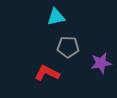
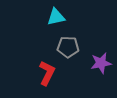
red L-shape: rotated 90 degrees clockwise
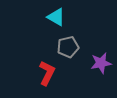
cyan triangle: rotated 42 degrees clockwise
gray pentagon: rotated 15 degrees counterclockwise
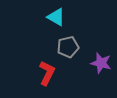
purple star: rotated 25 degrees clockwise
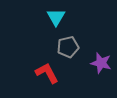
cyan triangle: rotated 30 degrees clockwise
red L-shape: rotated 55 degrees counterclockwise
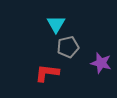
cyan triangle: moved 7 px down
red L-shape: rotated 55 degrees counterclockwise
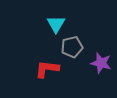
gray pentagon: moved 4 px right
red L-shape: moved 4 px up
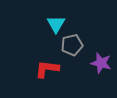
gray pentagon: moved 2 px up
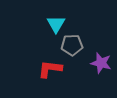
gray pentagon: rotated 10 degrees clockwise
red L-shape: moved 3 px right
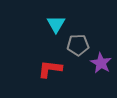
gray pentagon: moved 6 px right
purple star: rotated 15 degrees clockwise
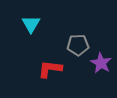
cyan triangle: moved 25 px left
